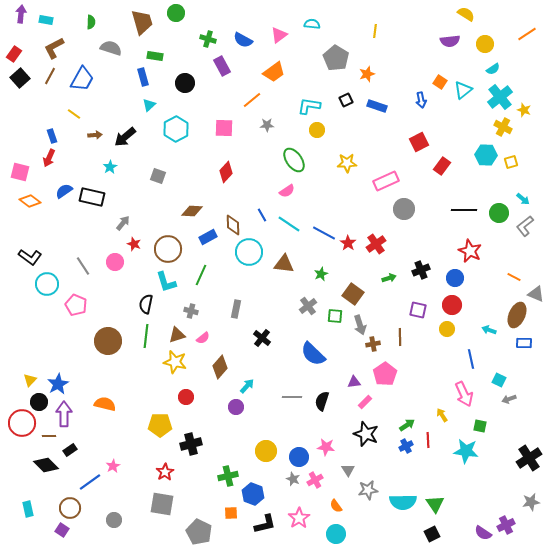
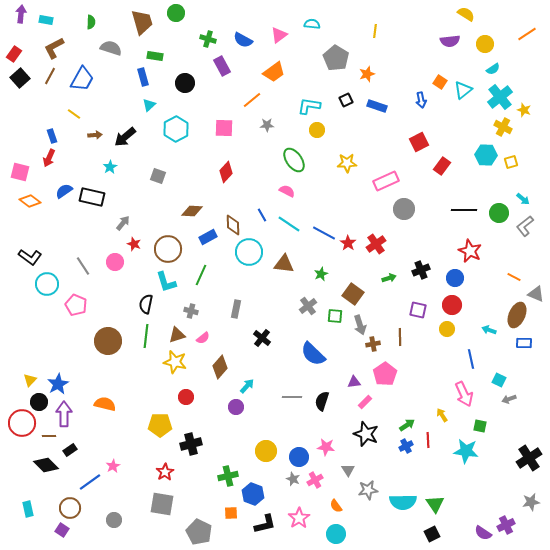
pink semicircle at (287, 191): rotated 119 degrees counterclockwise
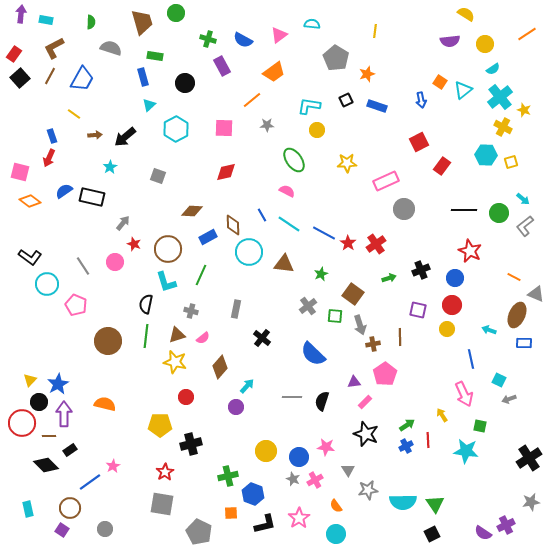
red diamond at (226, 172): rotated 35 degrees clockwise
gray circle at (114, 520): moved 9 px left, 9 px down
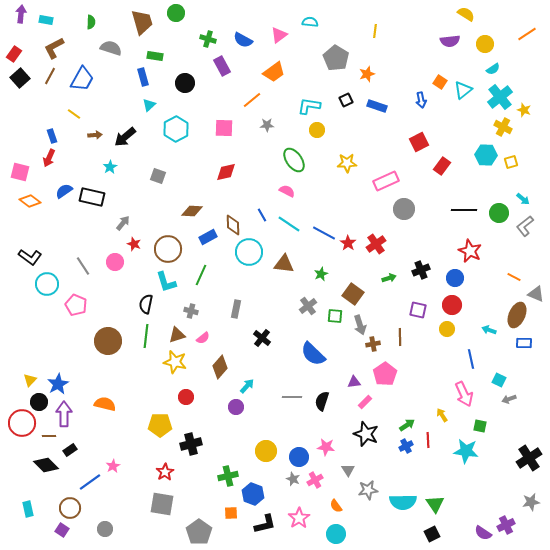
cyan semicircle at (312, 24): moved 2 px left, 2 px up
gray pentagon at (199, 532): rotated 10 degrees clockwise
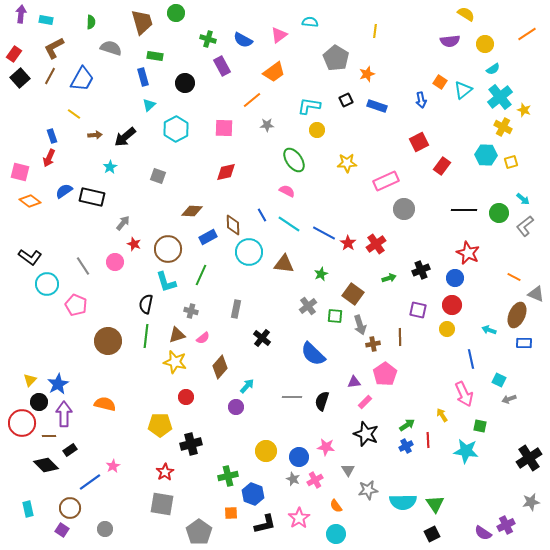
red star at (470, 251): moved 2 px left, 2 px down
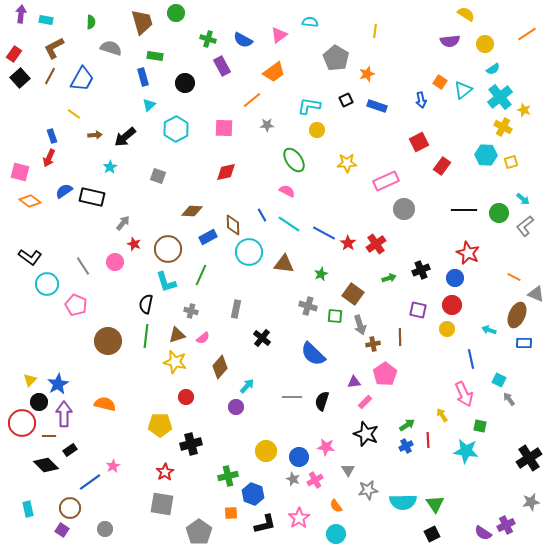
gray cross at (308, 306): rotated 36 degrees counterclockwise
gray arrow at (509, 399): rotated 72 degrees clockwise
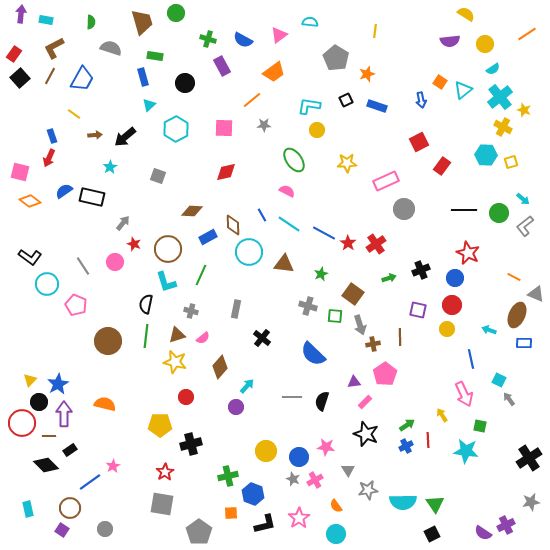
gray star at (267, 125): moved 3 px left
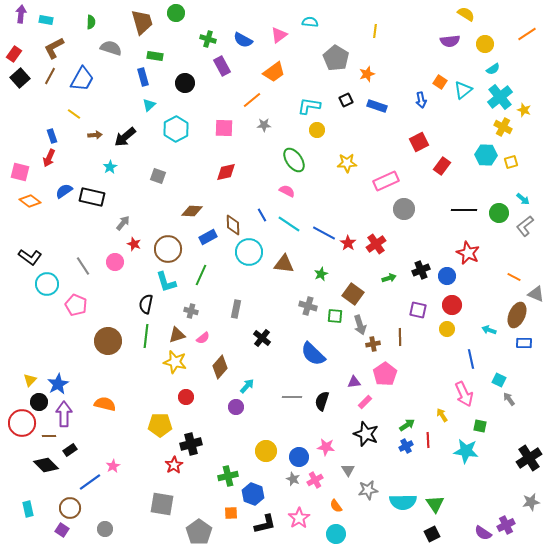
blue circle at (455, 278): moved 8 px left, 2 px up
red star at (165, 472): moved 9 px right, 7 px up
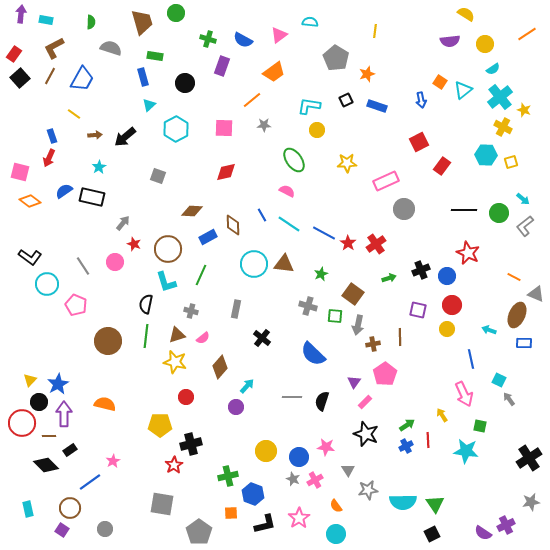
purple rectangle at (222, 66): rotated 48 degrees clockwise
cyan star at (110, 167): moved 11 px left
cyan circle at (249, 252): moved 5 px right, 12 px down
gray arrow at (360, 325): moved 2 px left; rotated 30 degrees clockwise
purple triangle at (354, 382): rotated 48 degrees counterclockwise
pink star at (113, 466): moved 5 px up
